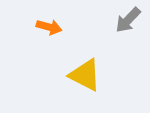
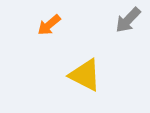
orange arrow: moved 2 px up; rotated 125 degrees clockwise
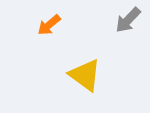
yellow triangle: rotated 9 degrees clockwise
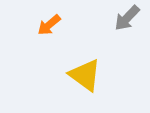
gray arrow: moved 1 px left, 2 px up
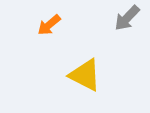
yellow triangle: rotated 9 degrees counterclockwise
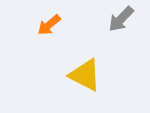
gray arrow: moved 6 px left, 1 px down
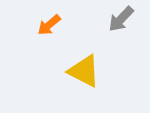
yellow triangle: moved 1 px left, 4 px up
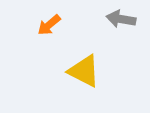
gray arrow: rotated 56 degrees clockwise
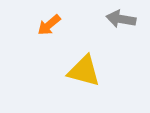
yellow triangle: rotated 12 degrees counterclockwise
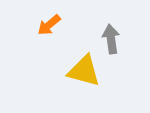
gray arrow: moved 10 px left, 20 px down; rotated 72 degrees clockwise
